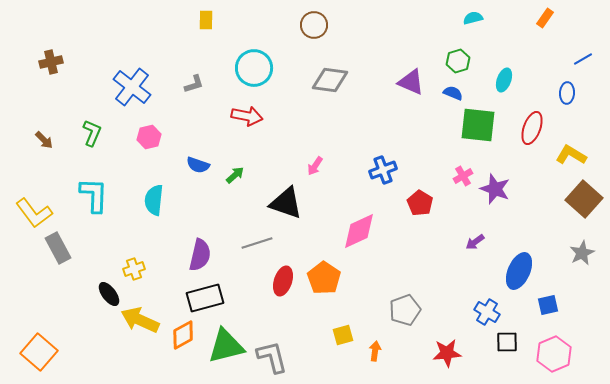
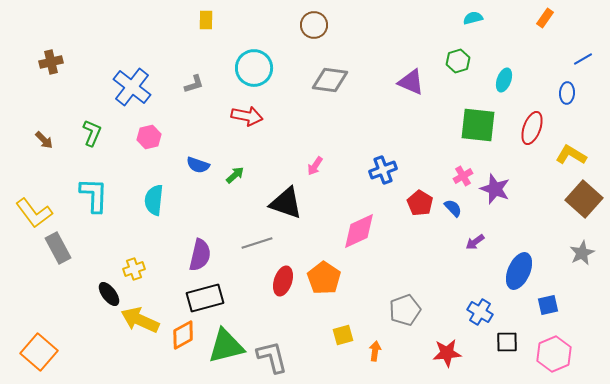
blue semicircle at (453, 93): moved 115 px down; rotated 24 degrees clockwise
blue cross at (487, 312): moved 7 px left
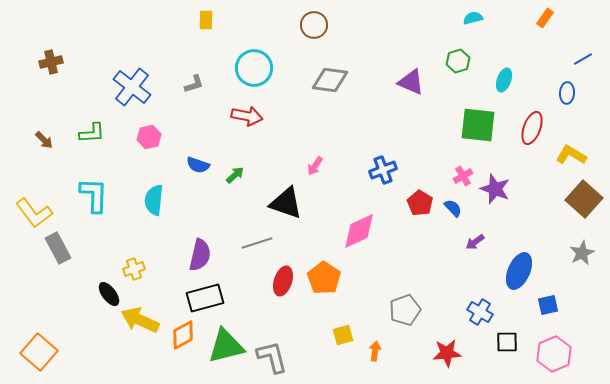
green L-shape at (92, 133): rotated 64 degrees clockwise
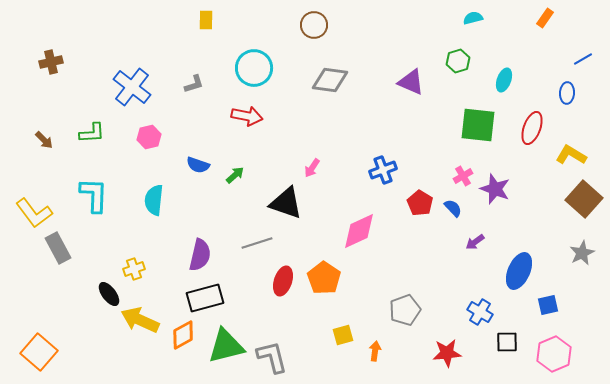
pink arrow at (315, 166): moved 3 px left, 2 px down
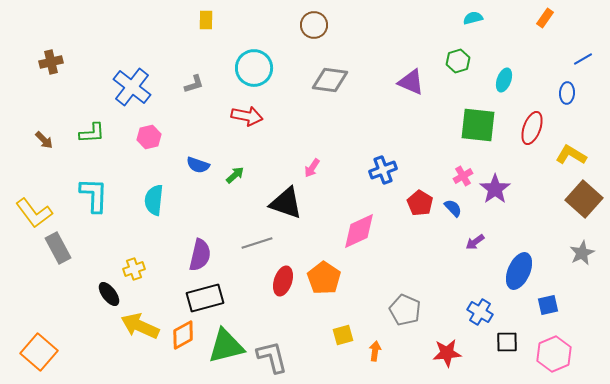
purple star at (495, 189): rotated 16 degrees clockwise
gray pentagon at (405, 310): rotated 28 degrees counterclockwise
yellow arrow at (140, 320): moved 6 px down
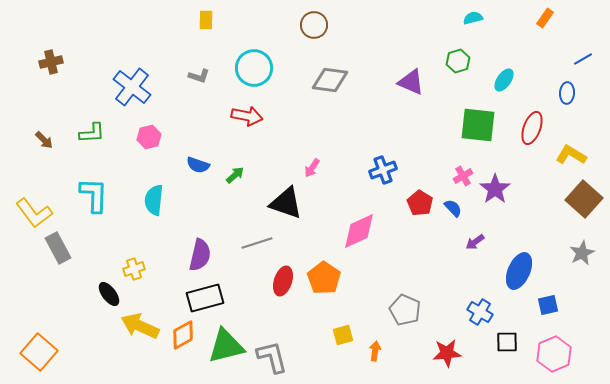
cyan ellipse at (504, 80): rotated 15 degrees clockwise
gray L-shape at (194, 84): moved 5 px right, 8 px up; rotated 35 degrees clockwise
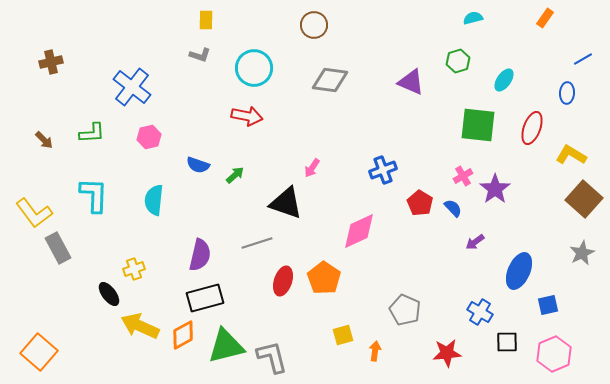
gray L-shape at (199, 76): moved 1 px right, 21 px up
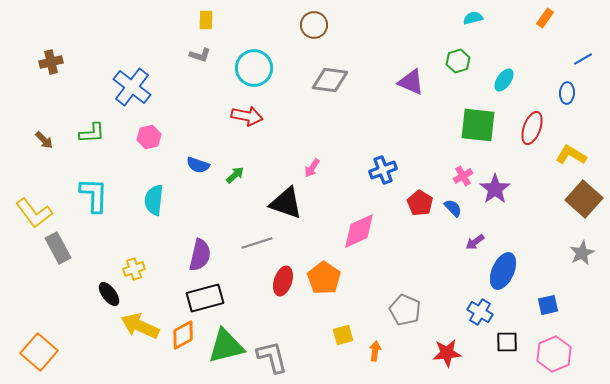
blue ellipse at (519, 271): moved 16 px left
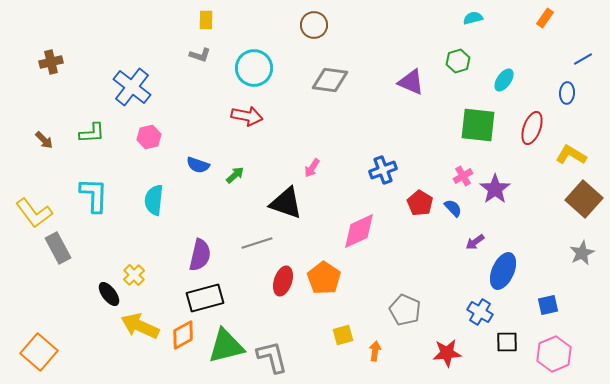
yellow cross at (134, 269): moved 6 px down; rotated 25 degrees counterclockwise
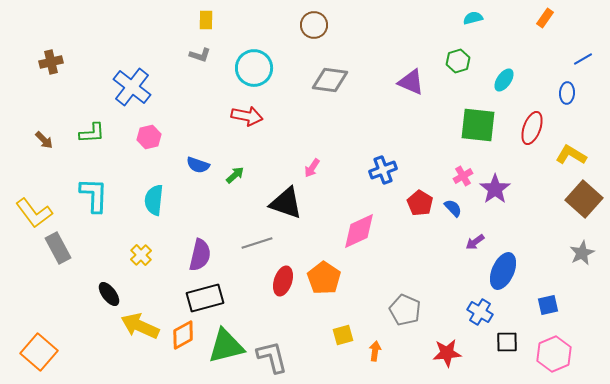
yellow cross at (134, 275): moved 7 px right, 20 px up
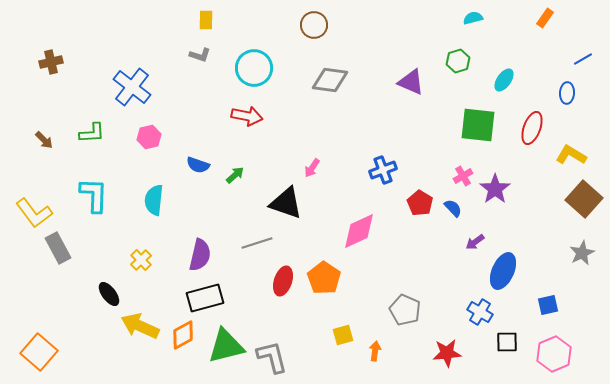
yellow cross at (141, 255): moved 5 px down
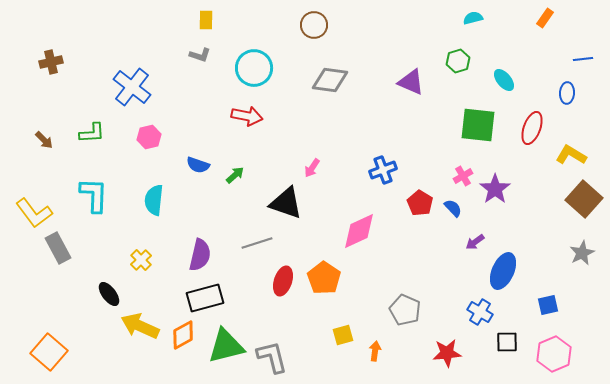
blue line at (583, 59): rotated 24 degrees clockwise
cyan ellipse at (504, 80): rotated 75 degrees counterclockwise
orange square at (39, 352): moved 10 px right
